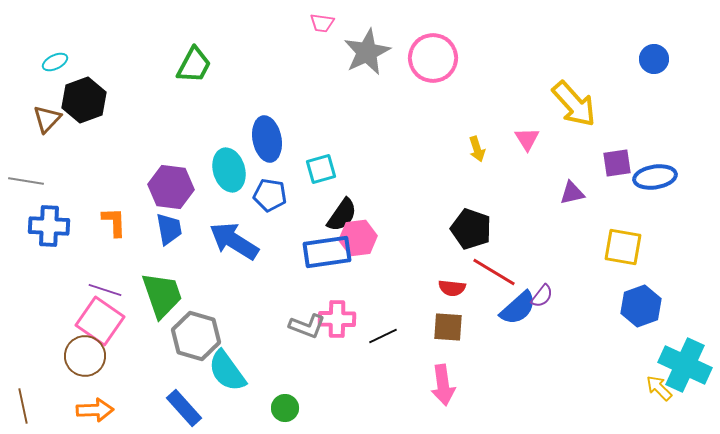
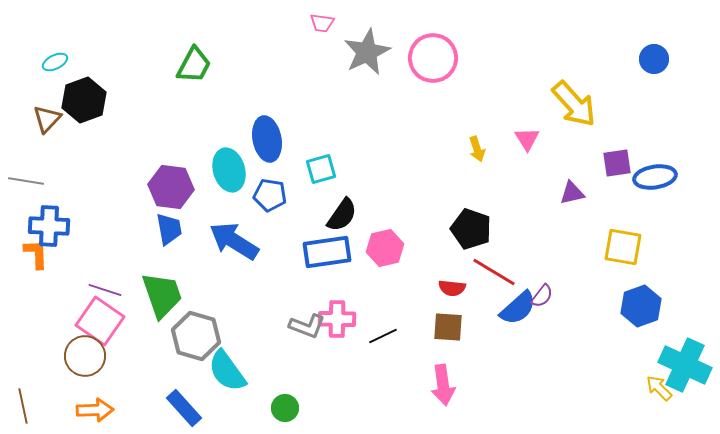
orange L-shape at (114, 222): moved 78 px left, 32 px down
pink hexagon at (358, 238): moved 27 px right, 10 px down; rotated 6 degrees counterclockwise
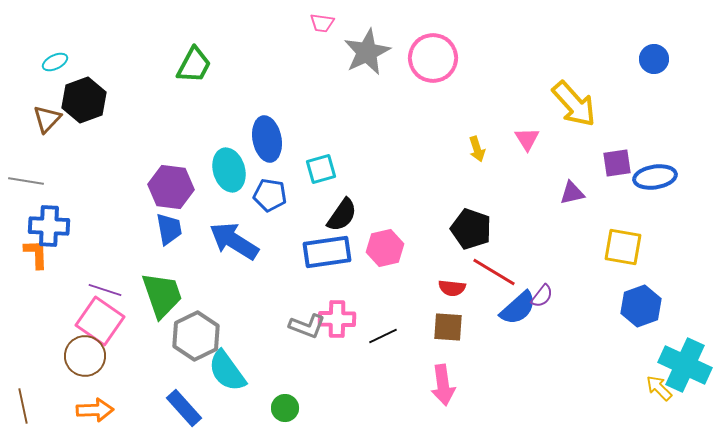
gray hexagon at (196, 336): rotated 18 degrees clockwise
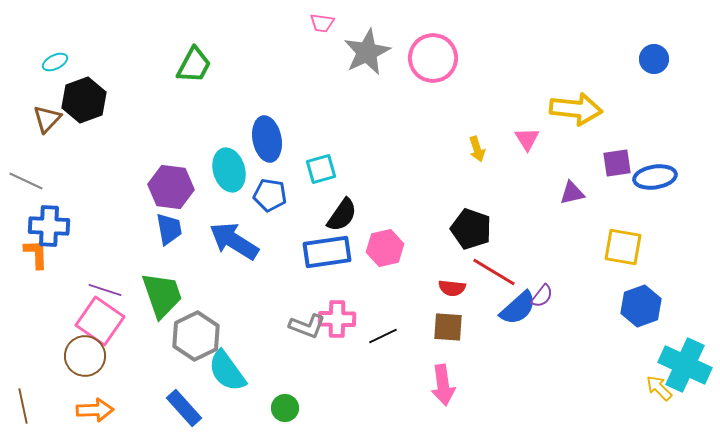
yellow arrow at (574, 104): moved 2 px right, 5 px down; rotated 42 degrees counterclockwise
gray line at (26, 181): rotated 16 degrees clockwise
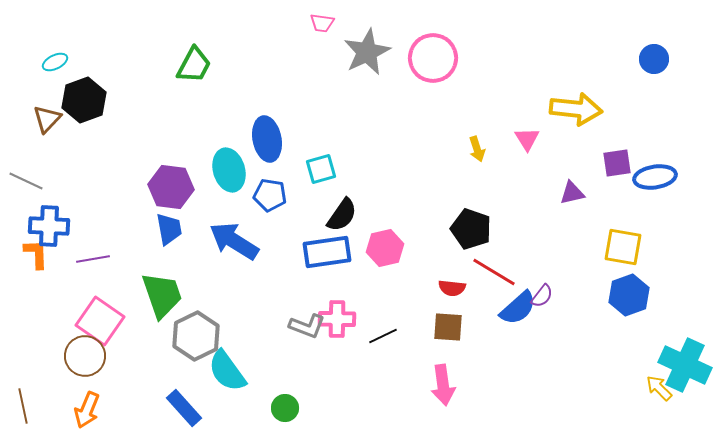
purple line at (105, 290): moved 12 px left, 31 px up; rotated 28 degrees counterclockwise
blue hexagon at (641, 306): moved 12 px left, 11 px up
orange arrow at (95, 410): moved 8 px left; rotated 114 degrees clockwise
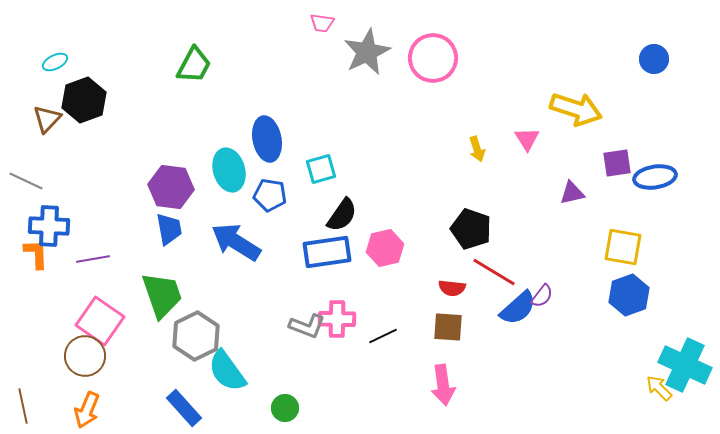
yellow arrow at (576, 109): rotated 12 degrees clockwise
blue arrow at (234, 241): moved 2 px right, 1 px down
